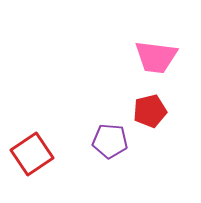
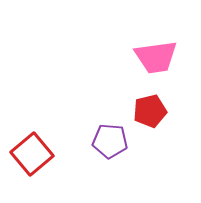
pink trapezoid: rotated 15 degrees counterclockwise
red square: rotated 6 degrees counterclockwise
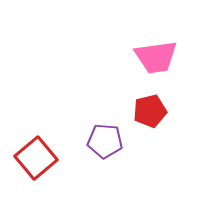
purple pentagon: moved 5 px left
red square: moved 4 px right, 4 px down
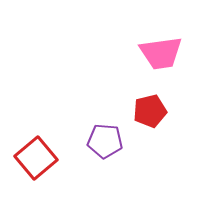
pink trapezoid: moved 5 px right, 4 px up
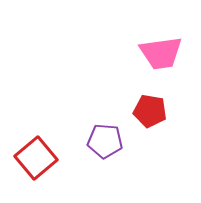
red pentagon: rotated 24 degrees clockwise
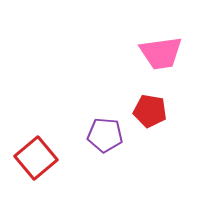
purple pentagon: moved 6 px up
